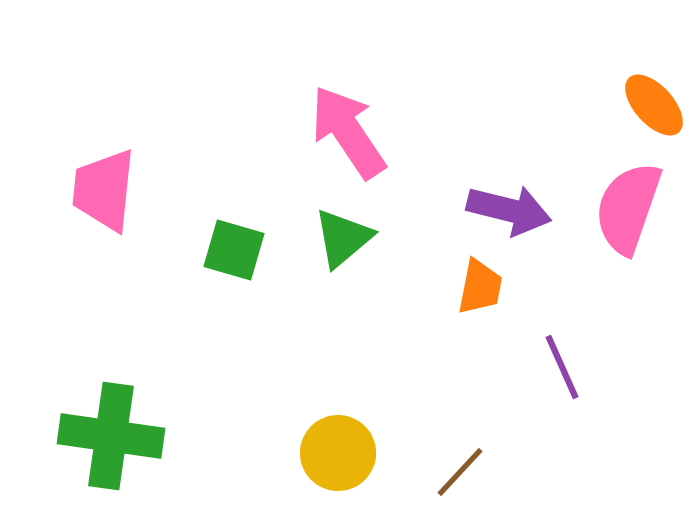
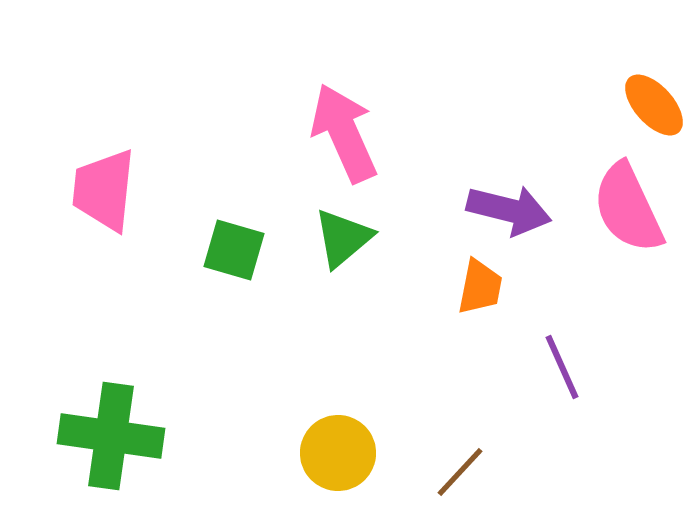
pink arrow: moved 4 px left, 1 px down; rotated 10 degrees clockwise
pink semicircle: rotated 44 degrees counterclockwise
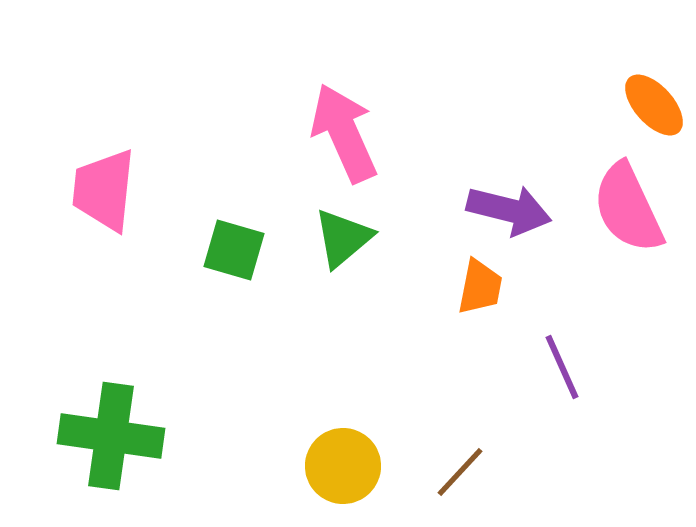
yellow circle: moved 5 px right, 13 px down
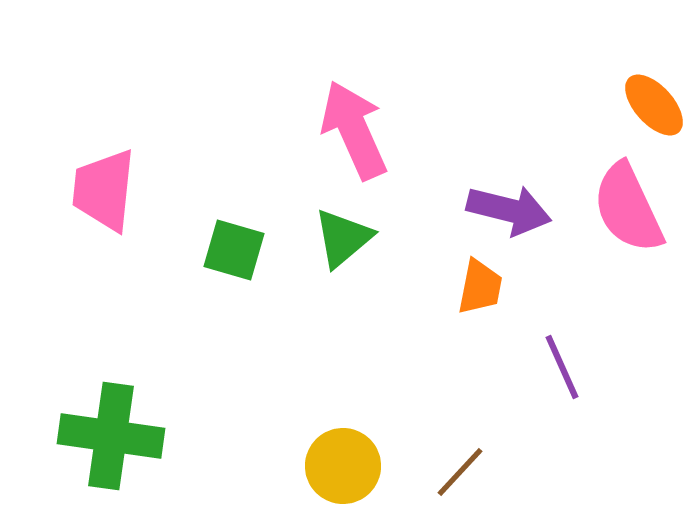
pink arrow: moved 10 px right, 3 px up
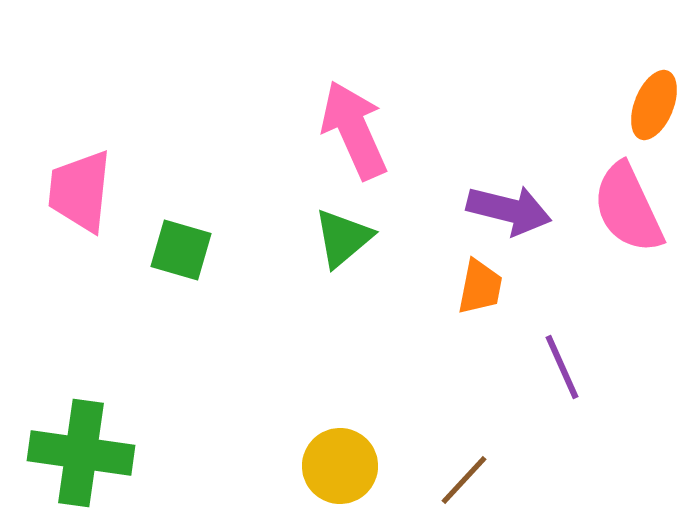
orange ellipse: rotated 64 degrees clockwise
pink trapezoid: moved 24 px left, 1 px down
green square: moved 53 px left
green cross: moved 30 px left, 17 px down
yellow circle: moved 3 px left
brown line: moved 4 px right, 8 px down
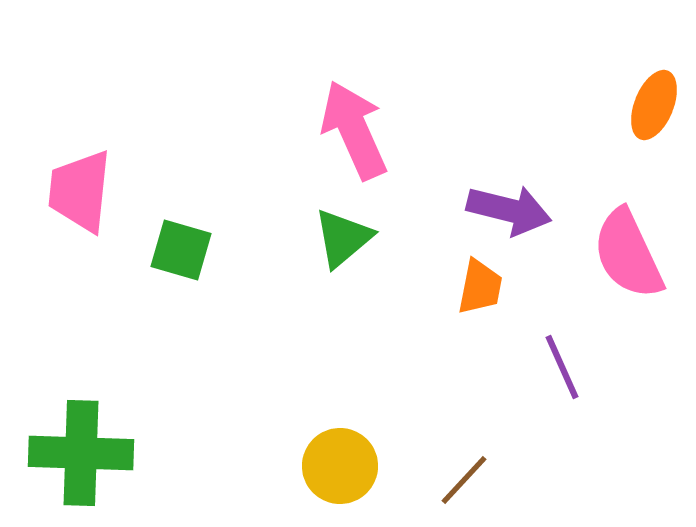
pink semicircle: moved 46 px down
green cross: rotated 6 degrees counterclockwise
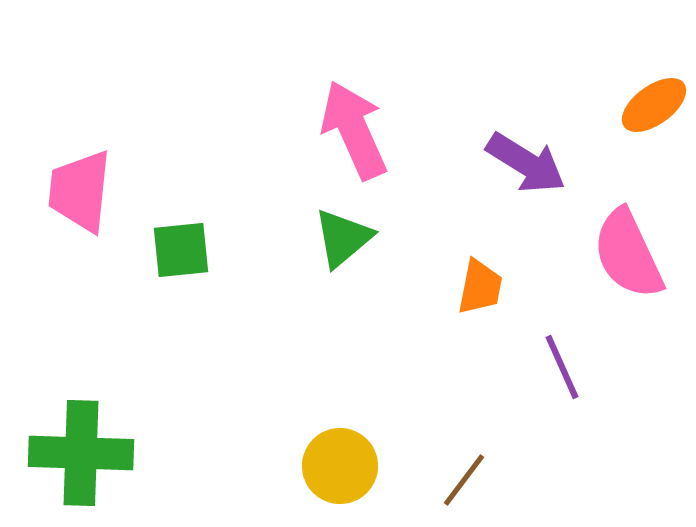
orange ellipse: rotated 32 degrees clockwise
purple arrow: moved 17 px right, 47 px up; rotated 18 degrees clockwise
green square: rotated 22 degrees counterclockwise
brown line: rotated 6 degrees counterclockwise
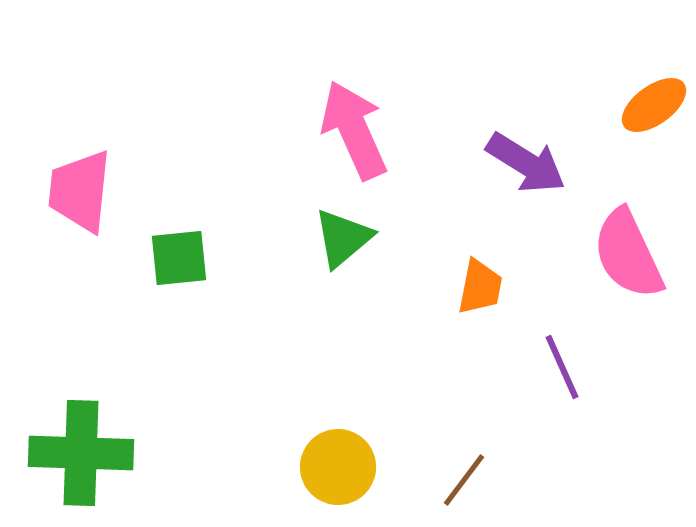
green square: moved 2 px left, 8 px down
yellow circle: moved 2 px left, 1 px down
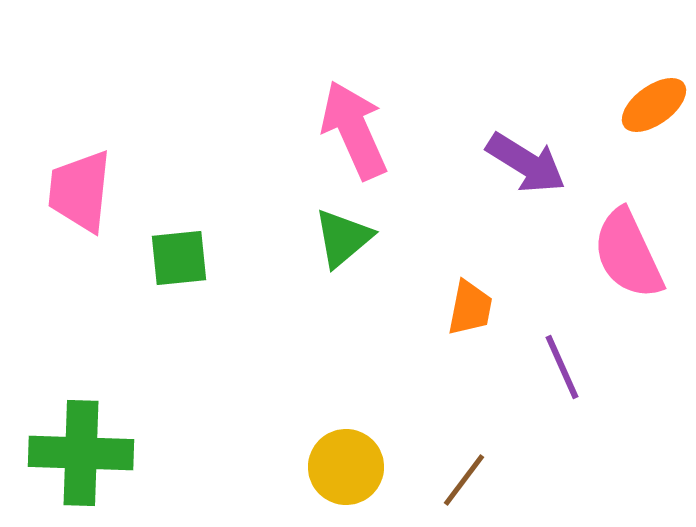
orange trapezoid: moved 10 px left, 21 px down
yellow circle: moved 8 px right
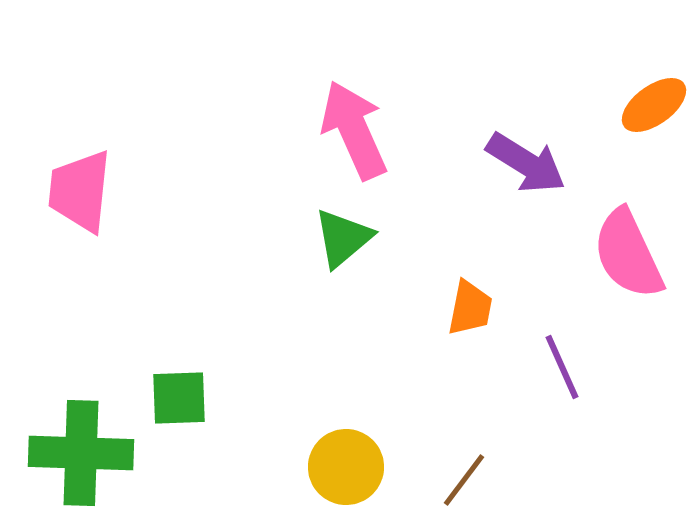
green square: moved 140 px down; rotated 4 degrees clockwise
